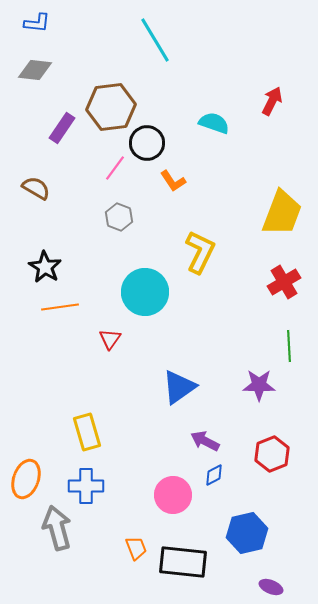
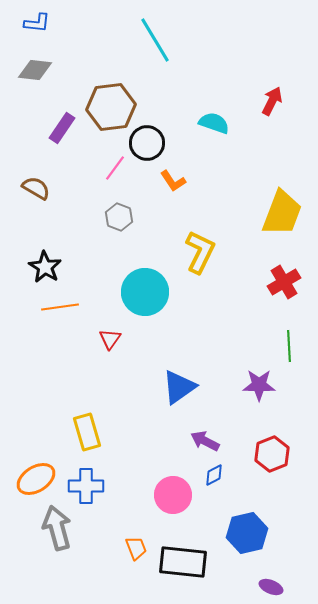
orange ellipse: moved 10 px right; rotated 39 degrees clockwise
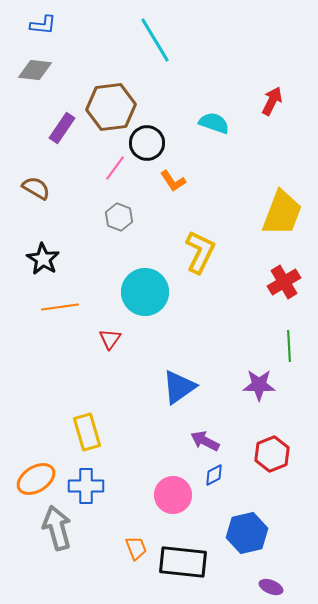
blue L-shape: moved 6 px right, 2 px down
black star: moved 2 px left, 8 px up
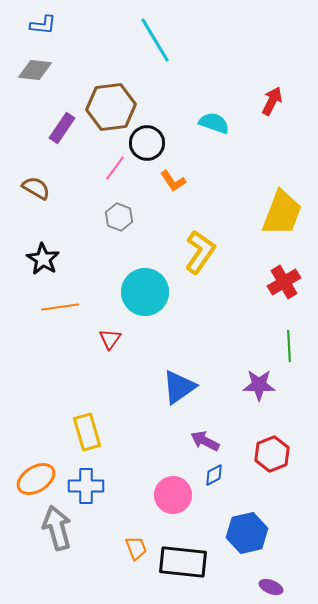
yellow L-shape: rotated 9 degrees clockwise
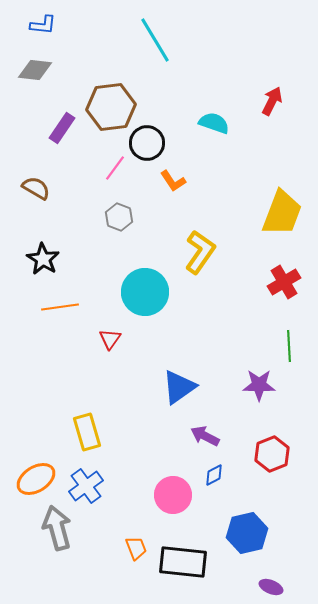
purple arrow: moved 5 px up
blue cross: rotated 36 degrees counterclockwise
